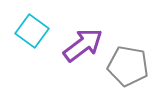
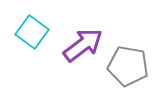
cyan square: moved 1 px down
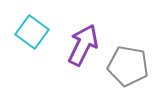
purple arrow: rotated 27 degrees counterclockwise
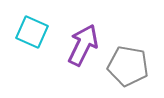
cyan square: rotated 12 degrees counterclockwise
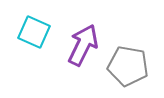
cyan square: moved 2 px right
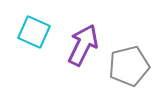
gray pentagon: moved 1 px right; rotated 24 degrees counterclockwise
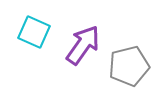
purple arrow: rotated 9 degrees clockwise
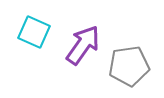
gray pentagon: rotated 6 degrees clockwise
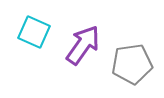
gray pentagon: moved 3 px right, 2 px up
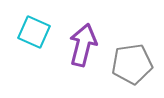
purple arrow: rotated 21 degrees counterclockwise
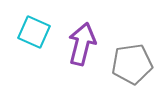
purple arrow: moved 1 px left, 1 px up
